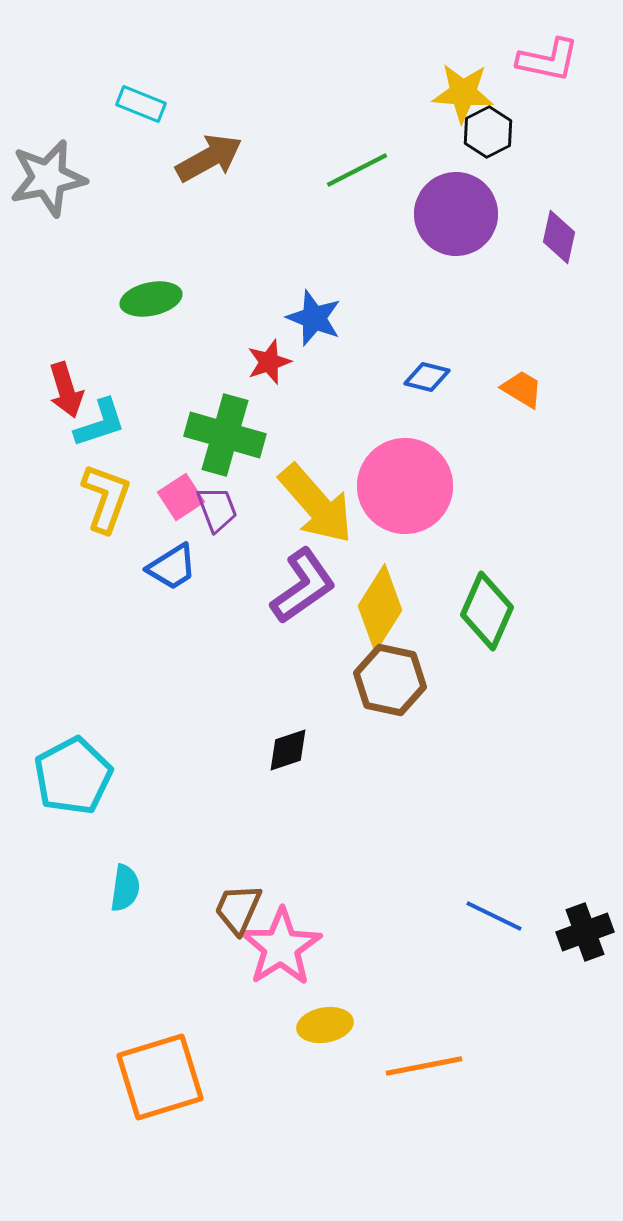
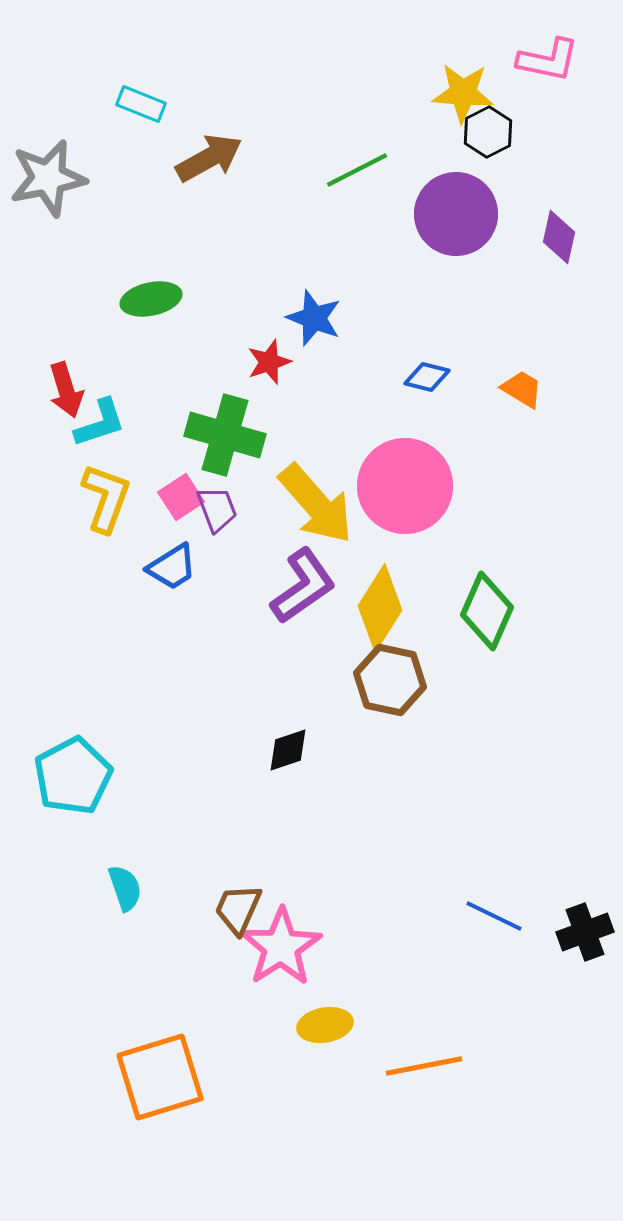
cyan semicircle: rotated 27 degrees counterclockwise
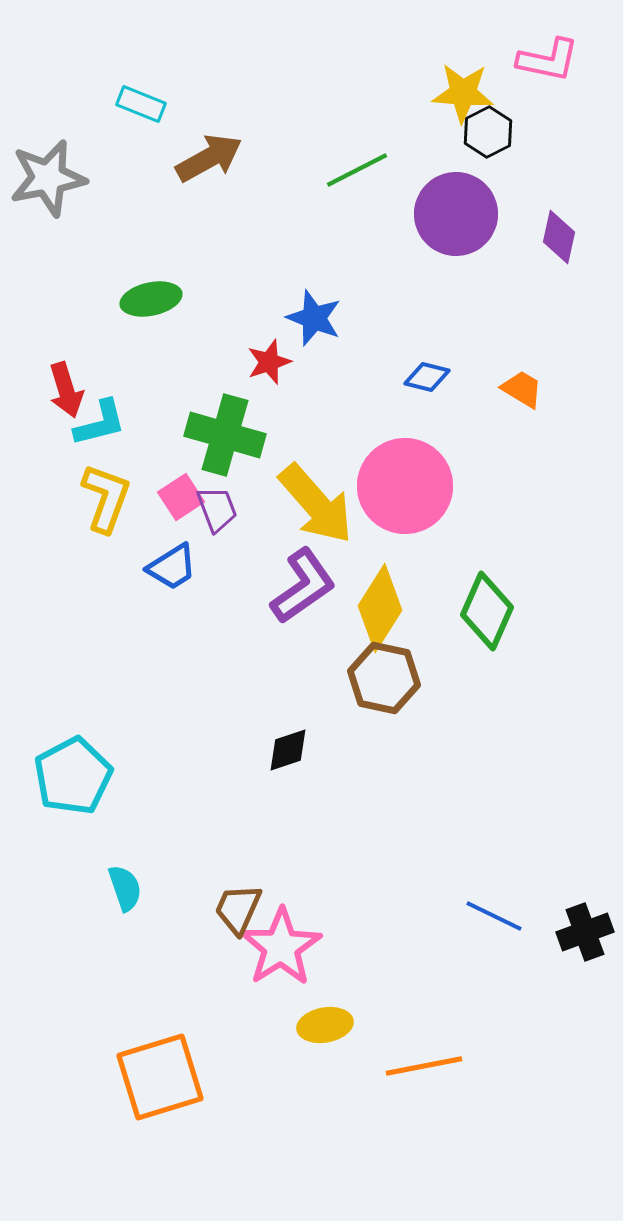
cyan L-shape: rotated 4 degrees clockwise
brown hexagon: moved 6 px left, 2 px up
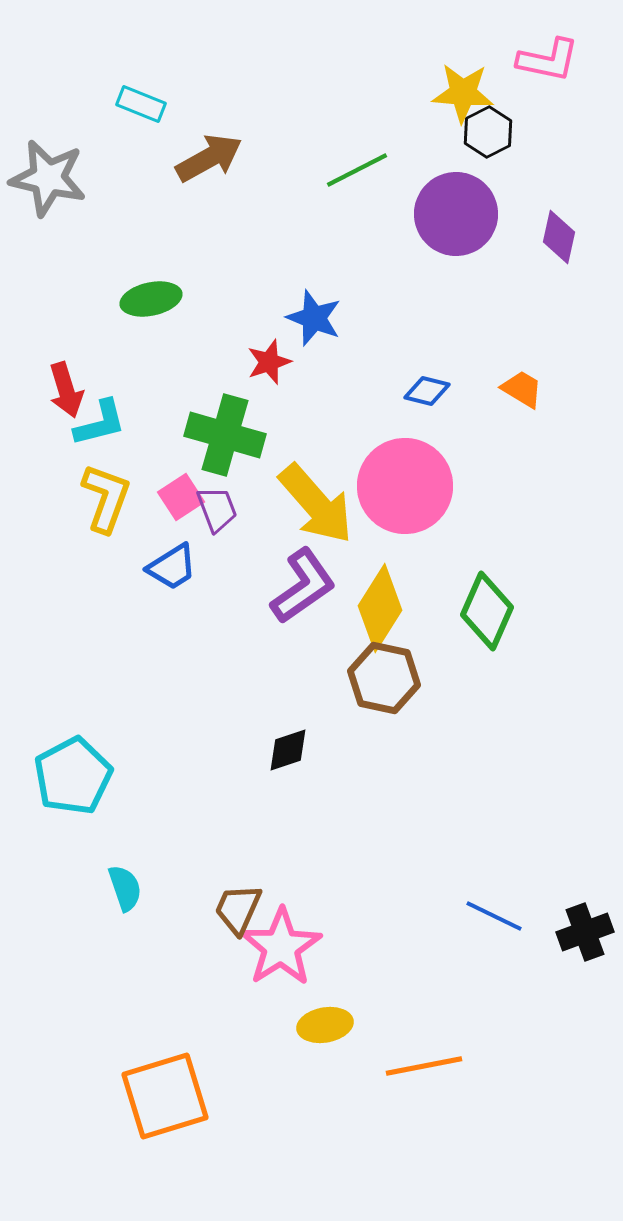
gray star: rotated 24 degrees clockwise
blue diamond: moved 14 px down
orange square: moved 5 px right, 19 px down
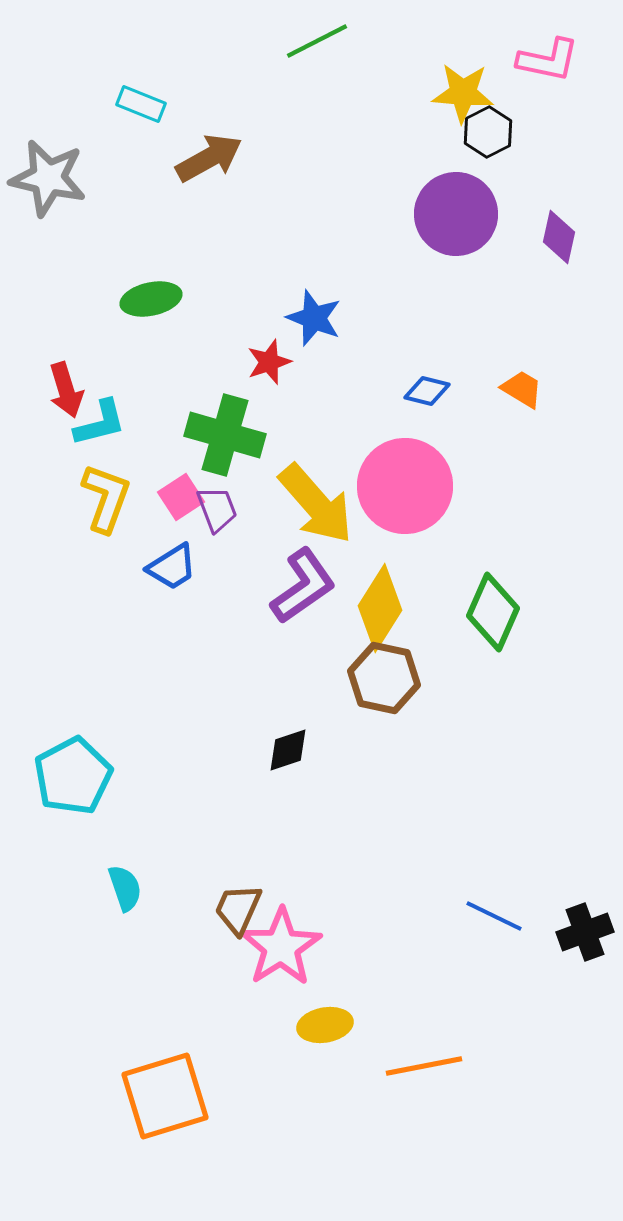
green line: moved 40 px left, 129 px up
green diamond: moved 6 px right, 1 px down
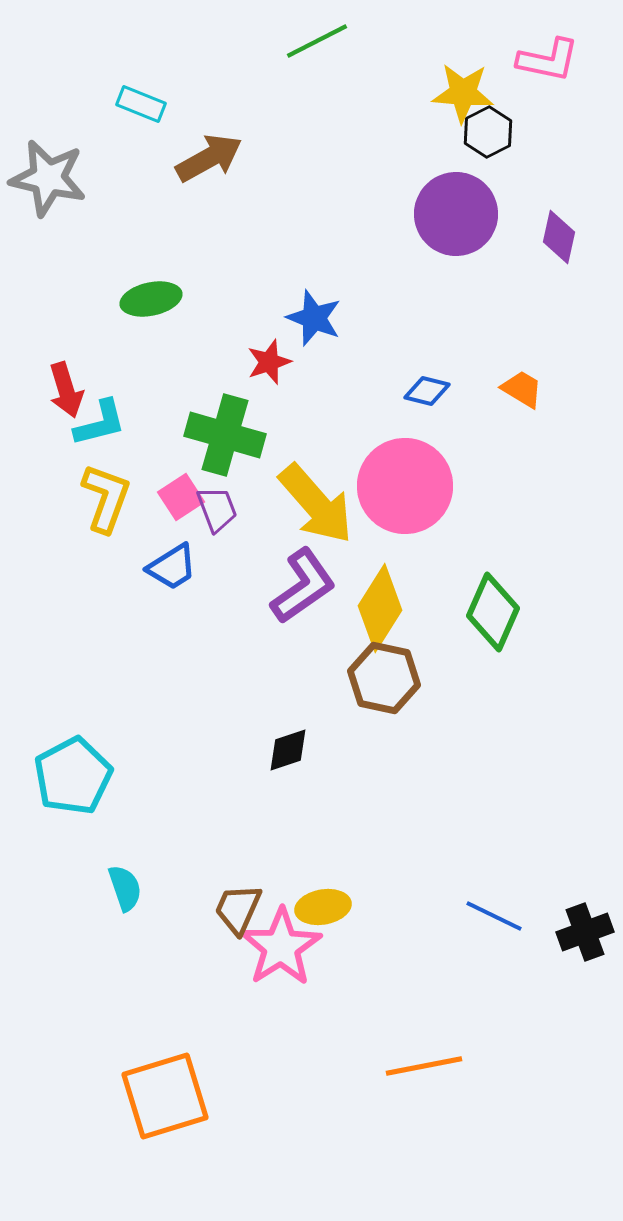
yellow ellipse: moved 2 px left, 118 px up
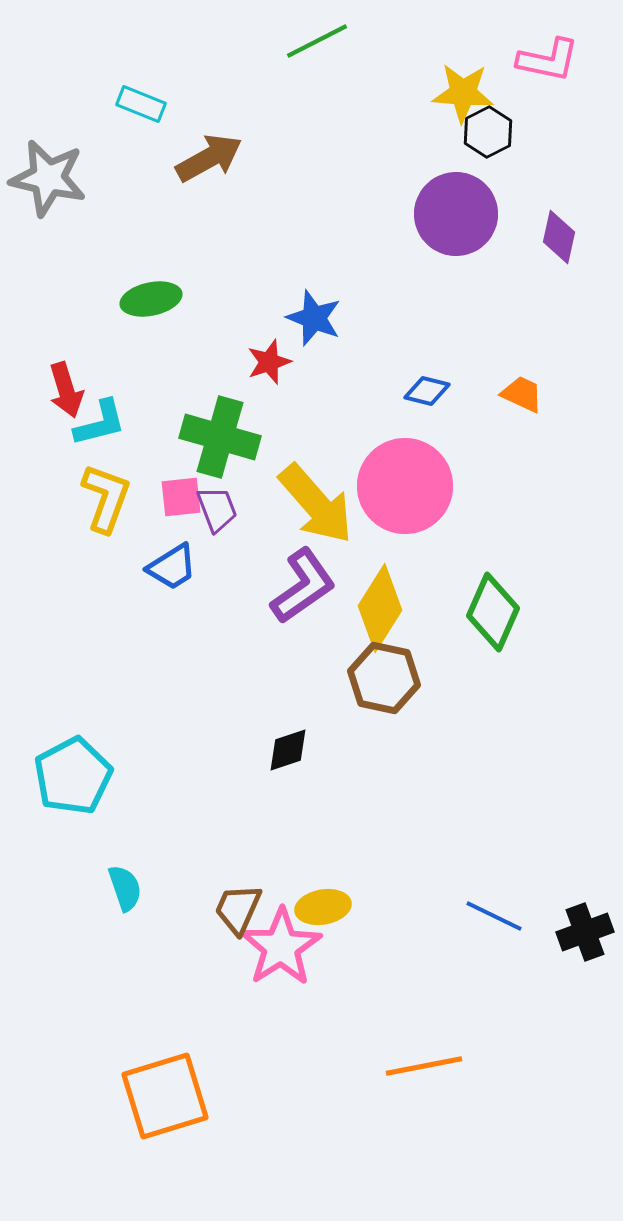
orange trapezoid: moved 5 px down; rotated 6 degrees counterclockwise
green cross: moved 5 px left, 2 px down
pink square: rotated 27 degrees clockwise
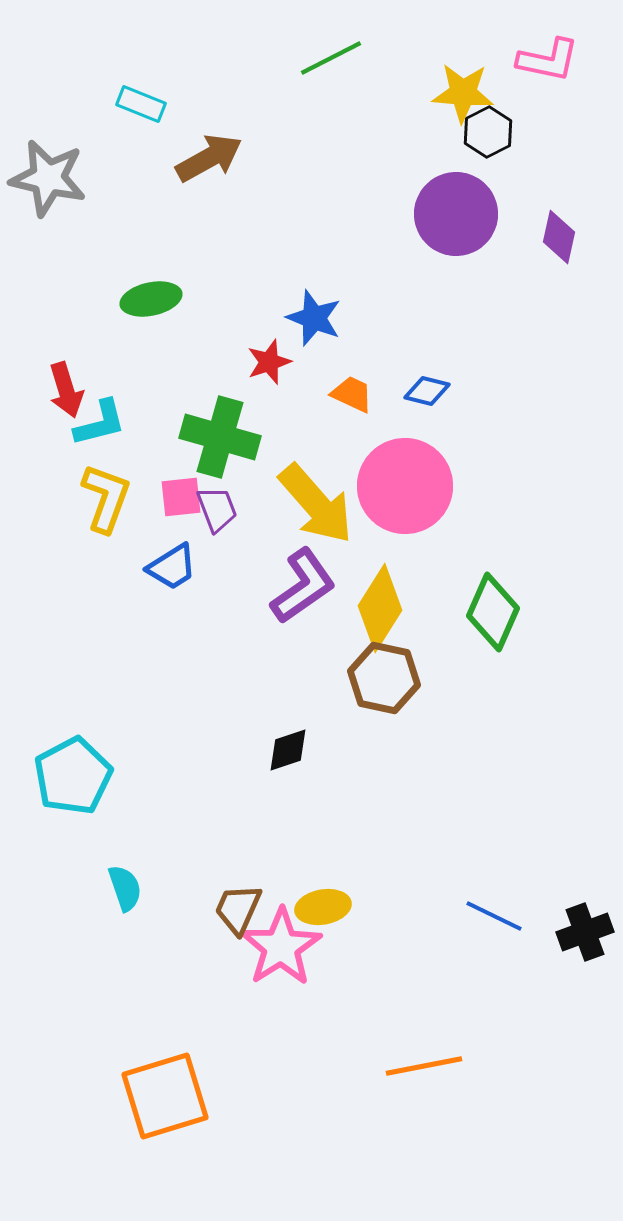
green line: moved 14 px right, 17 px down
orange trapezoid: moved 170 px left
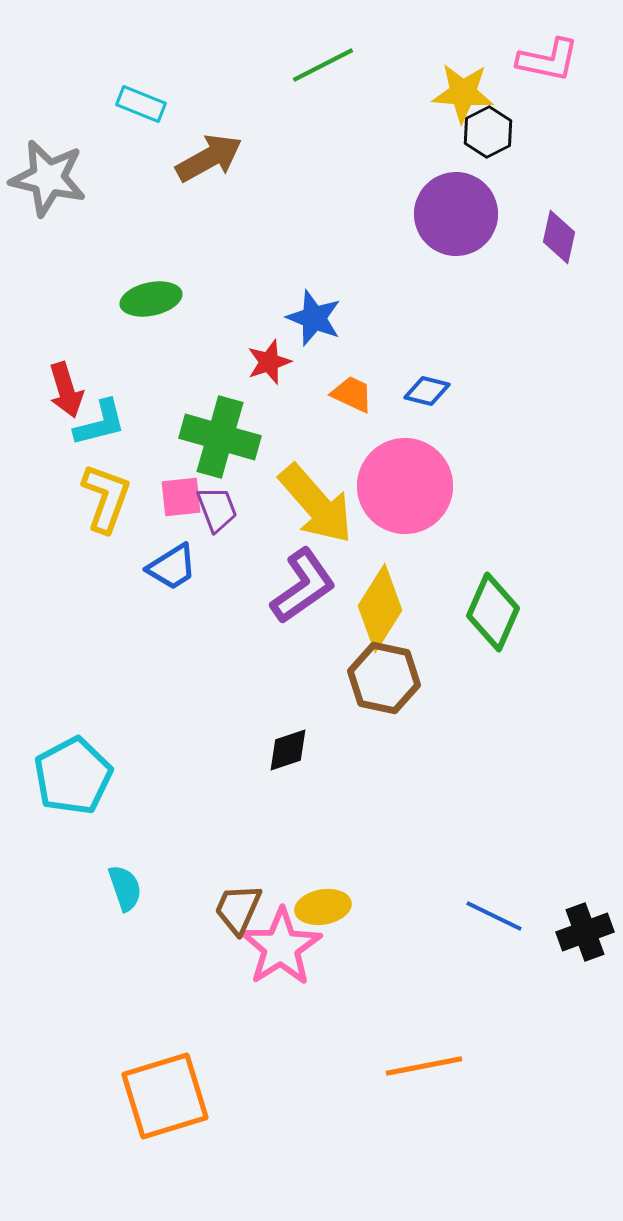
green line: moved 8 px left, 7 px down
